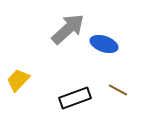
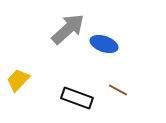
black rectangle: moved 2 px right; rotated 40 degrees clockwise
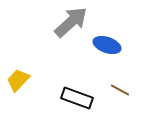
gray arrow: moved 3 px right, 7 px up
blue ellipse: moved 3 px right, 1 px down
brown line: moved 2 px right
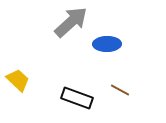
blue ellipse: moved 1 px up; rotated 20 degrees counterclockwise
yellow trapezoid: rotated 90 degrees clockwise
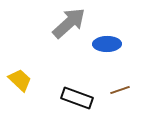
gray arrow: moved 2 px left, 1 px down
yellow trapezoid: moved 2 px right
brown line: rotated 48 degrees counterclockwise
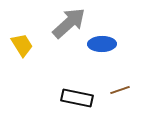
blue ellipse: moved 5 px left
yellow trapezoid: moved 2 px right, 35 px up; rotated 15 degrees clockwise
black rectangle: rotated 8 degrees counterclockwise
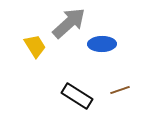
yellow trapezoid: moved 13 px right, 1 px down
black rectangle: moved 2 px up; rotated 20 degrees clockwise
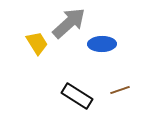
yellow trapezoid: moved 2 px right, 3 px up
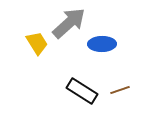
black rectangle: moved 5 px right, 5 px up
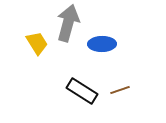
gray arrow: moved 1 px left; rotated 33 degrees counterclockwise
